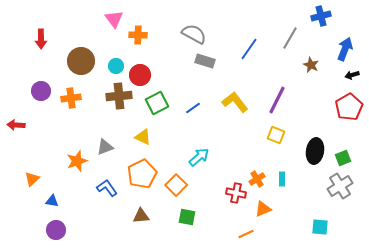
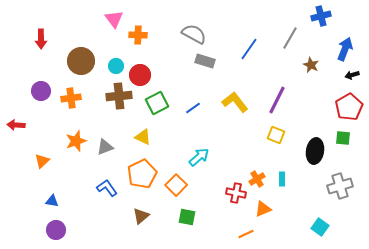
green square at (343, 158): moved 20 px up; rotated 28 degrees clockwise
orange star at (77, 161): moved 1 px left, 20 px up
orange triangle at (32, 179): moved 10 px right, 18 px up
gray cross at (340, 186): rotated 15 degrees clockwise
brown triangle at (141, 216): rotated 36 degrees counterclockwise
cyan square at (320, 227): rotated 30 degrees clockwise
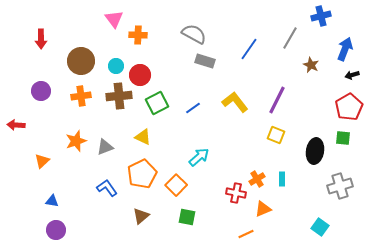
orange cross at (71, 98): moved 10 px right, 2 px up
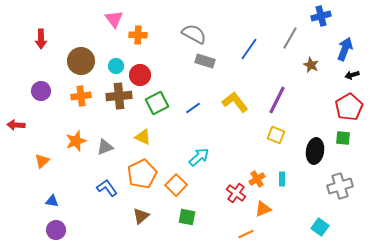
red cross at (236, 193): rotated 24 degrees clockwise
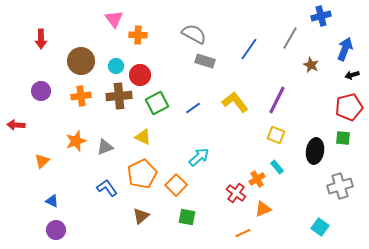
red pentagon at (349, 107): rotated 16 degrees clockwise
cyan rectangle at (282, 179): moved 5 px left, 12 px up; rotated 40 degrees counterclockwise
blue triangle at (52, 201): rotated 16 degrees clockwise
orange line at (246, 234): moved 3 px left, 1 px up
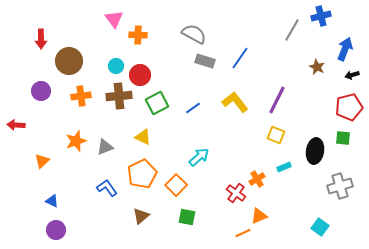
gray line at (290, 38): moved 2 px right, 8 px up
blue line at (249, 49): moved 9 px left, 9 px down
brown circle at (81, 61): moved 12 px left
brown star at (311, 65): moved 6 px right, 2 px down
cyan rectangle at (277, 167): moved 7 px right; rotated 72 degrees counterclockwise
orange triangle at (263, 209): moved 4 px left, 7 px down
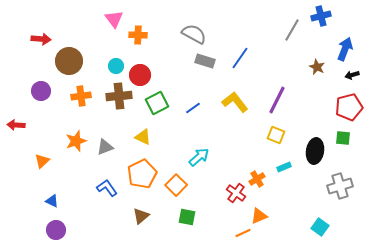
red arrow at (41, 39): rotated 84 degrees counterclockwise
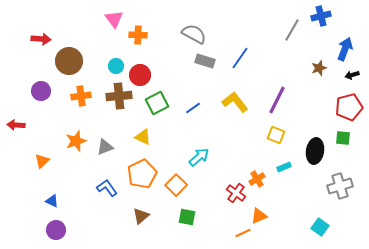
brown star at (317, 67): moved 2 px right, 1 px down; rotated 28 degrees clockwise
